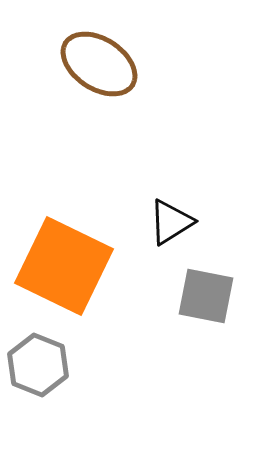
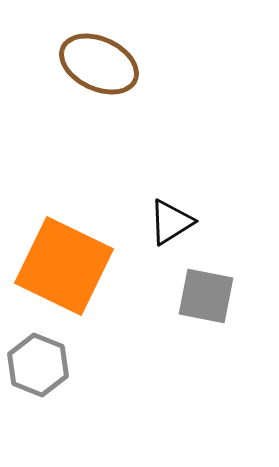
brown ellipse: rotated 8 degrees counterclockwise
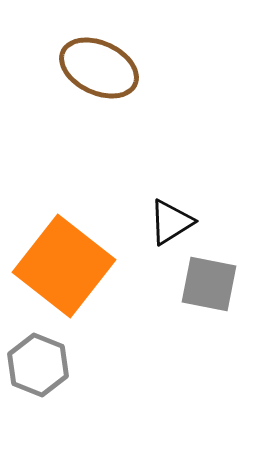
brown ellipse: moved 4 px down
orange square: rotated 12 degrees clockwise
gray square: moved 3 px right, 12 px up
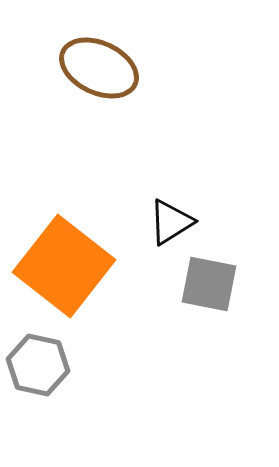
gray hexagon: rotated 10 degrees counterclockwise
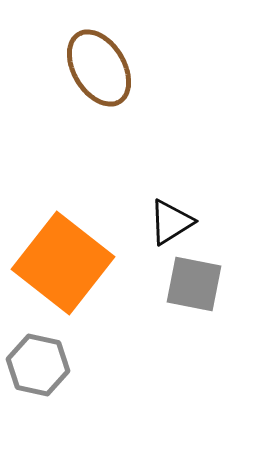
brown ellipse: rotated 34 degrees clockwise
orange square: moved 1 px left, 3 px up
gray square: moved 15 px left
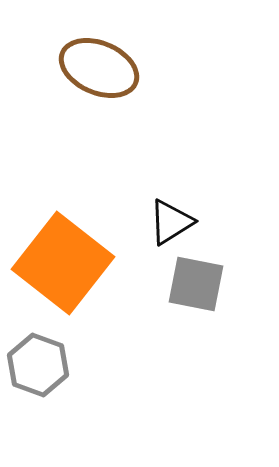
brown ellipse: rotated 36 degrees counterclockwise
gray square: moved 2 px right
gray hexagon: rotated 8 degrees clockwise
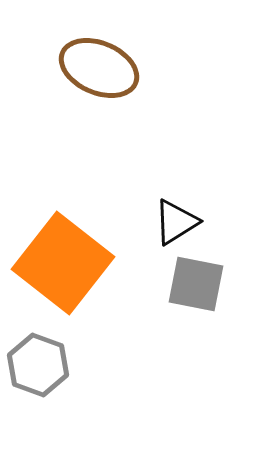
black triangle: moved 5 px right
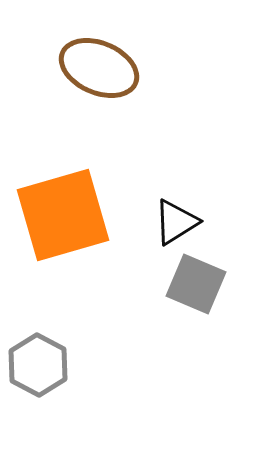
orange square: moved 48 px up; rotated 36 degrees clockwise
gray square: rotated 12 degrees clockwise
gray hexagon: rotated 8 degrees clockwise
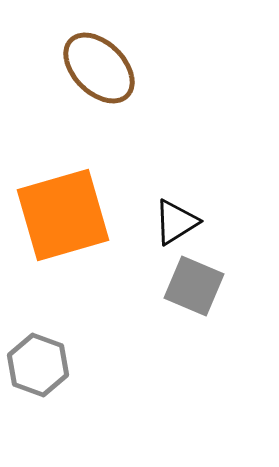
brown ellipse: rotated 22 degrees clockwise
gray square: moved 2 px left, 2 px down
gray hexagon: rotated 8 degrees counterclockwise
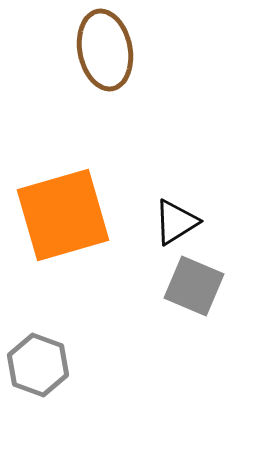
brown ellipse: moved 6 px right, 18 px up; rotated 34 degrees clockwise
